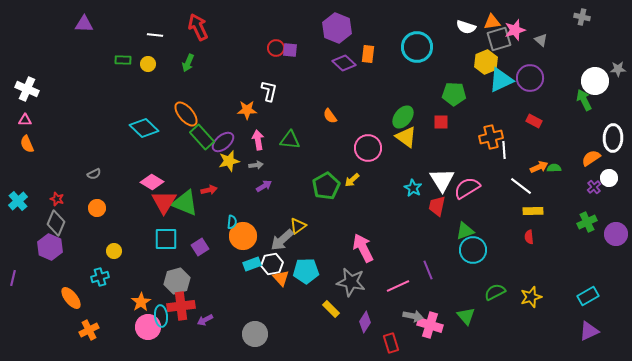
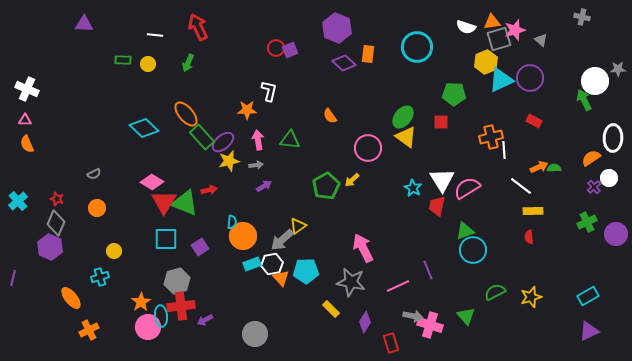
purple square at (290, 50): rotated 28 degrees counterclockwise
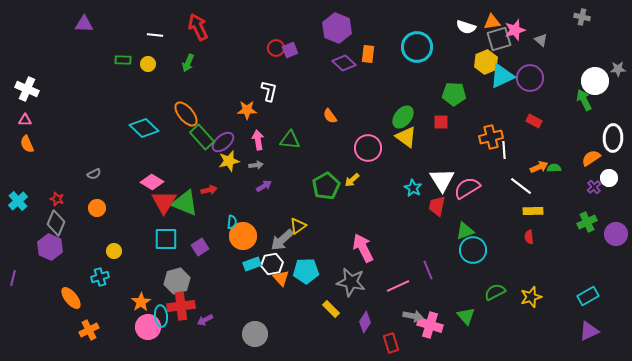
cyan triangle at (501, 80): moved 1 px right, 4 px up
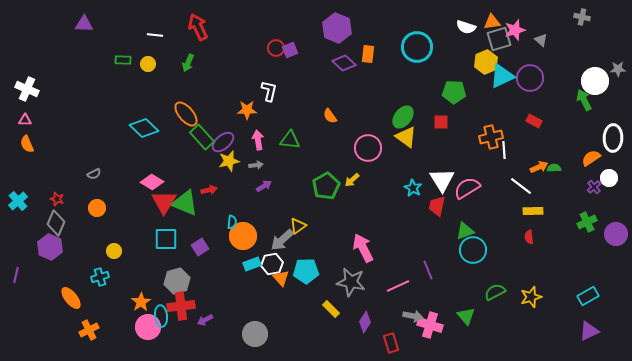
green pentagon at (454, 94): moved 2 px up
purple line at (13, 278): moved 3 px right, 3 px up
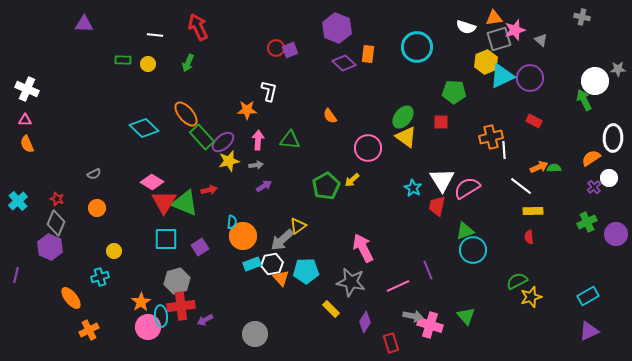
orange triangle at (492, 22): moved 2 px right, 4 px up
pink arrow at (258, 140): rotated 12 degrees clockwise
green semicircle at (495, 292): moved 22 px right, 11 px up
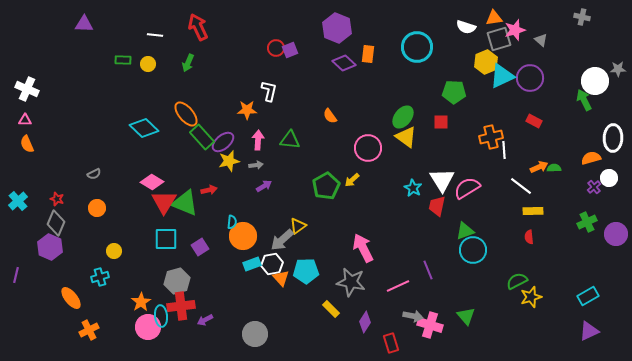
orange semicircle at (591, 158): rotated 18 degrees clockwise
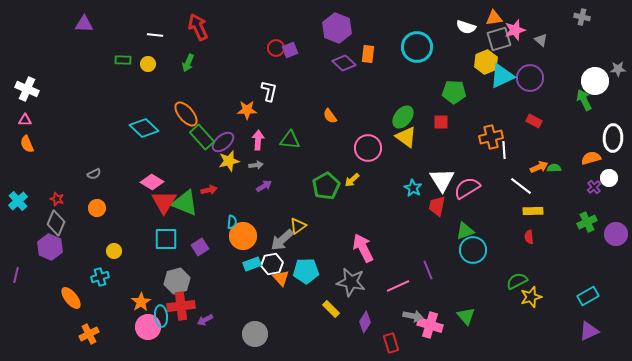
orange cross at (89, 330): moved 4 px down
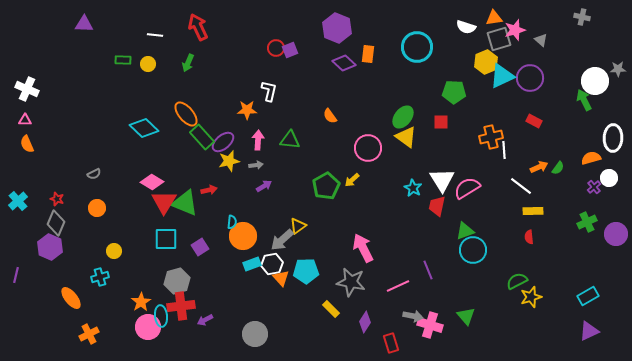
green semicircle at (554, 168): moved 4 px right; rotated 128 degrees clockwise
